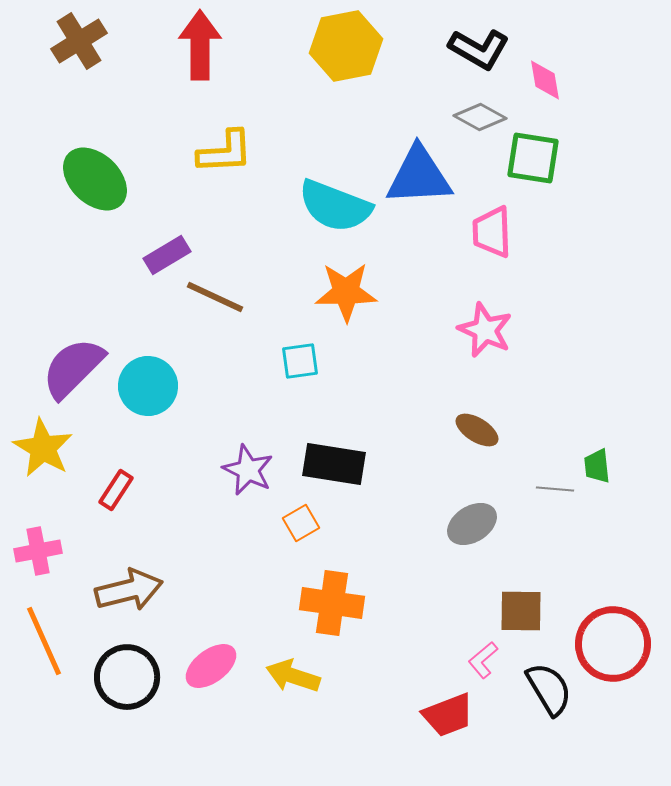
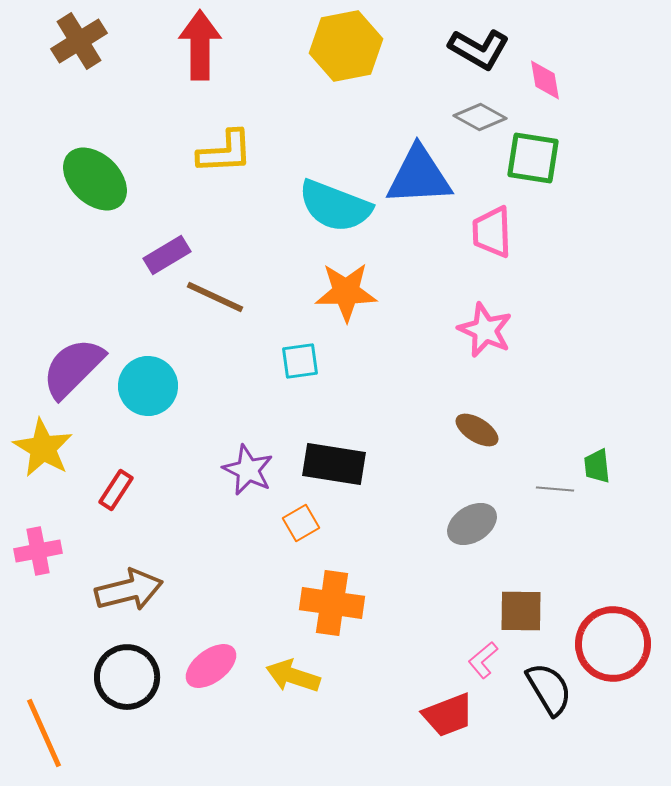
orange line: moved 92 px down
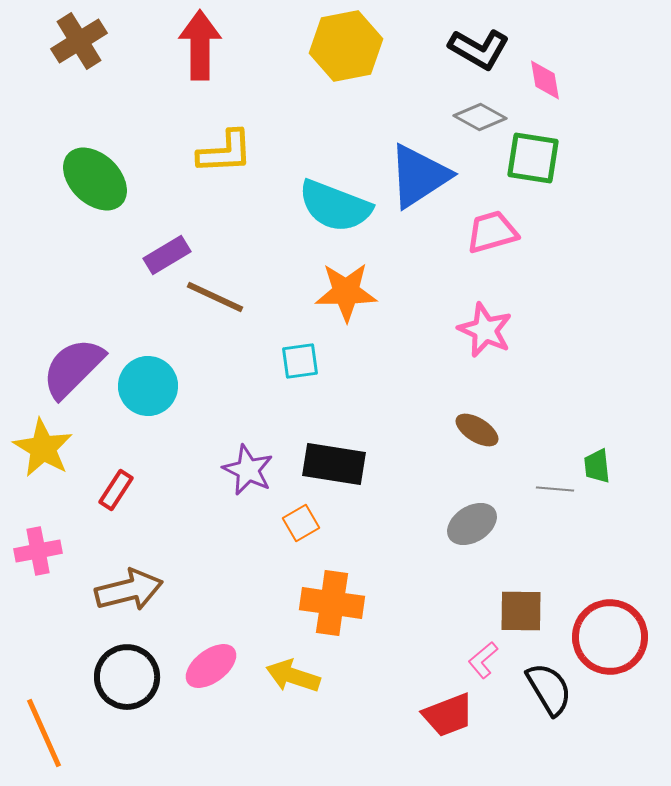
blue triangle: rotated 30 degrees counterclockwise
pink trapezoid: rotated 76 degrees clockwise
red circle: moved 3 px left, 7 px up
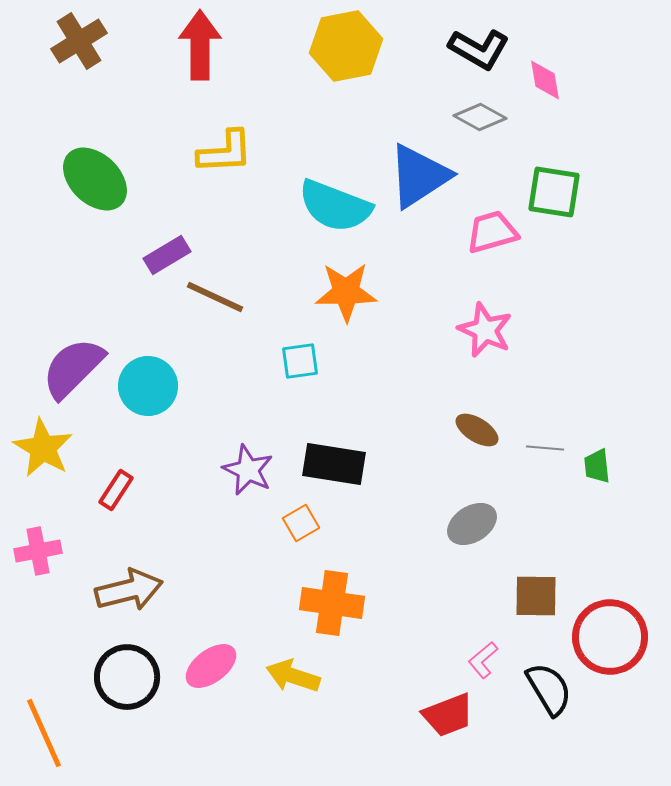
green square: moved 21 px right, 34 px down
gray line: moved 10 px left, 41 px up
brown square: moved 15 px right, 15 px up
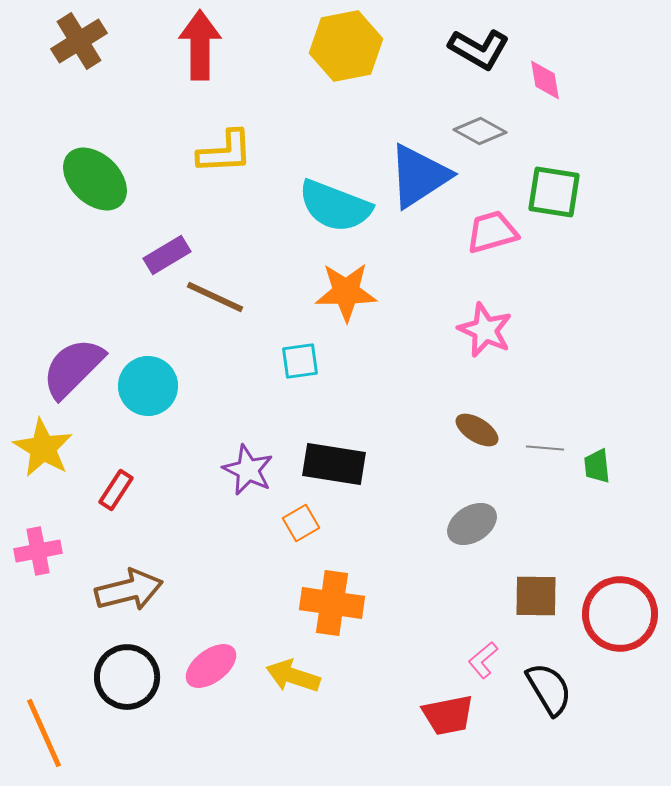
gray diamond: moved 14 px down
red circle: moved 10 px right, 23 px up
red trapezoid: rotated 10 degrees clockwise
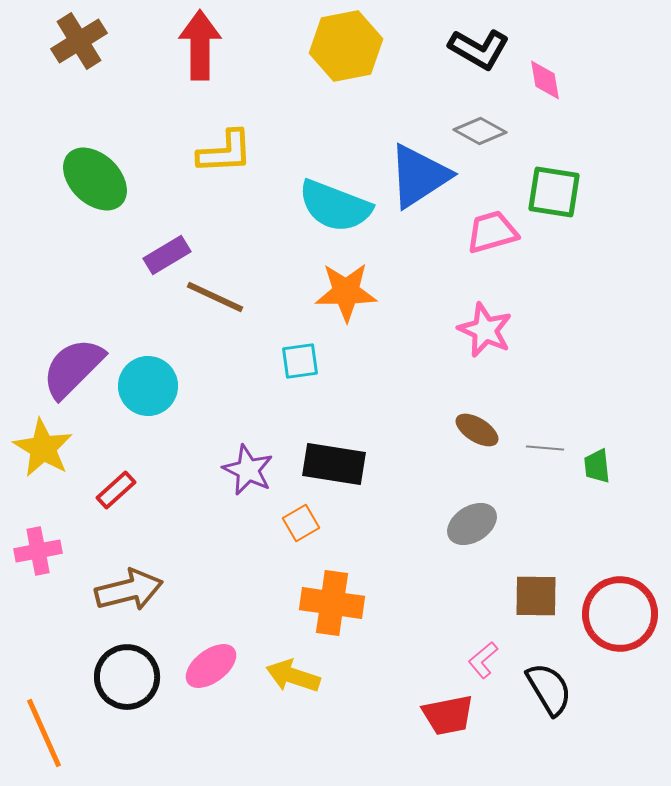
red rectangle: rotated 15 degrees clockwise
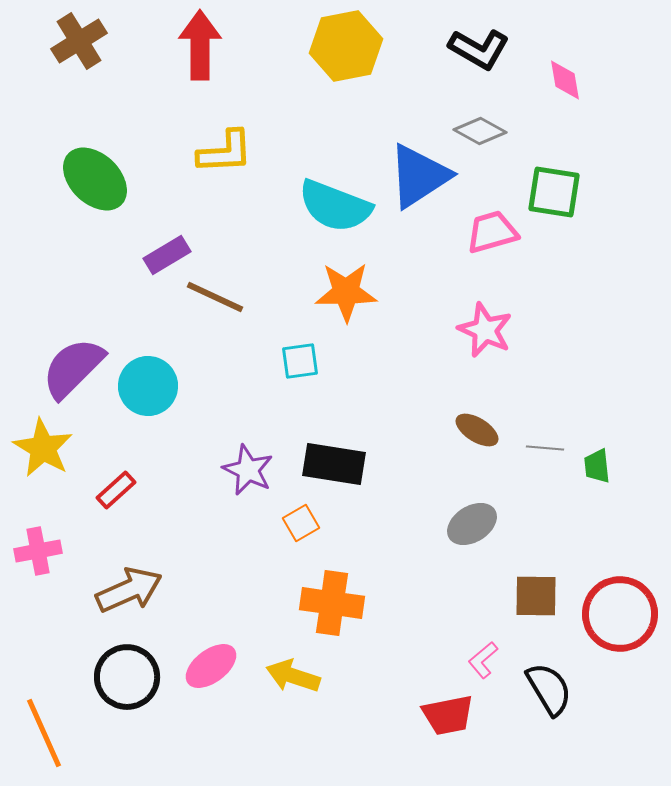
pink diamond: moved 20 px right
brown arrow: rotated 10 degrees counterclockwise
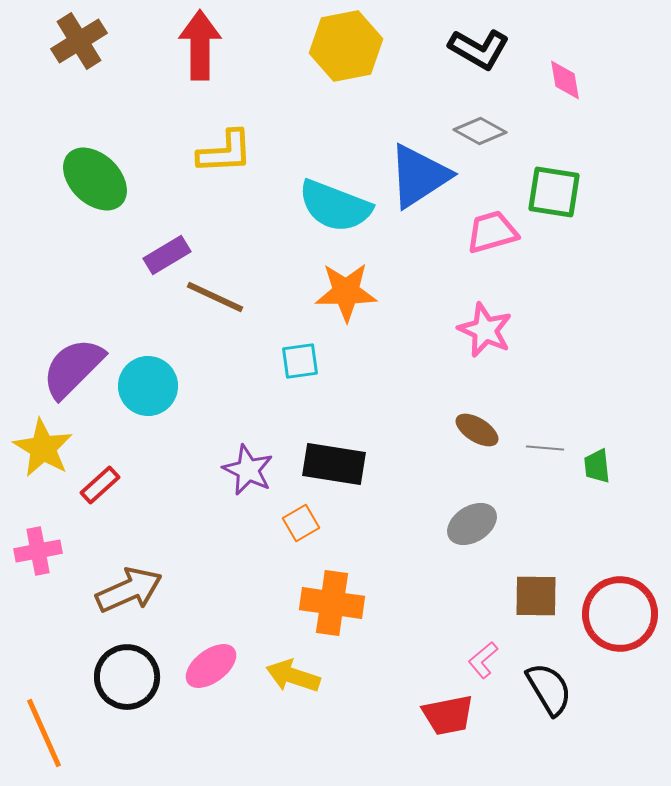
red rectangle: moved 16 px left, 5 px up
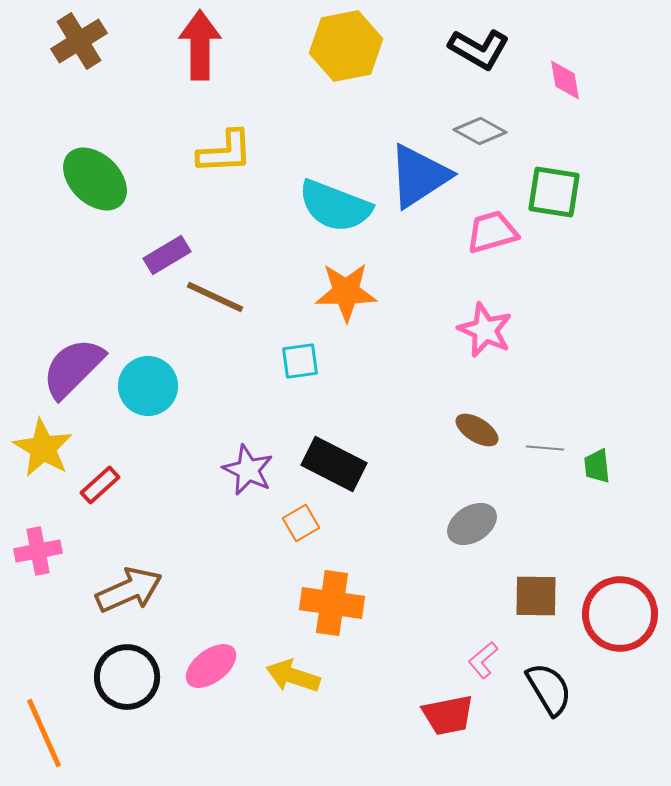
black rectangle: rotated 18 degrees clockwise
